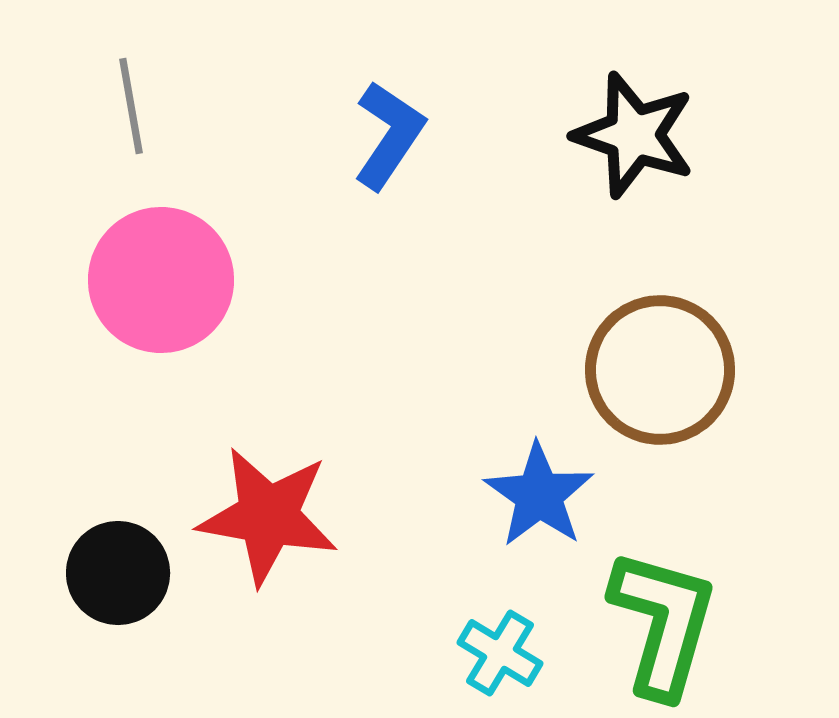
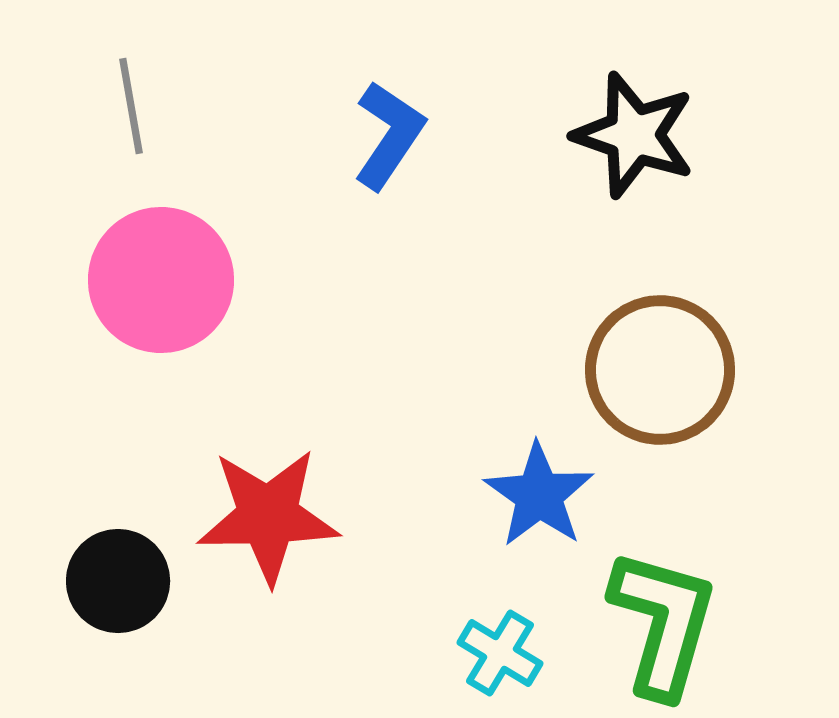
red star: rotated 11 degrees counterclockwise
black circle: moved 8 px down
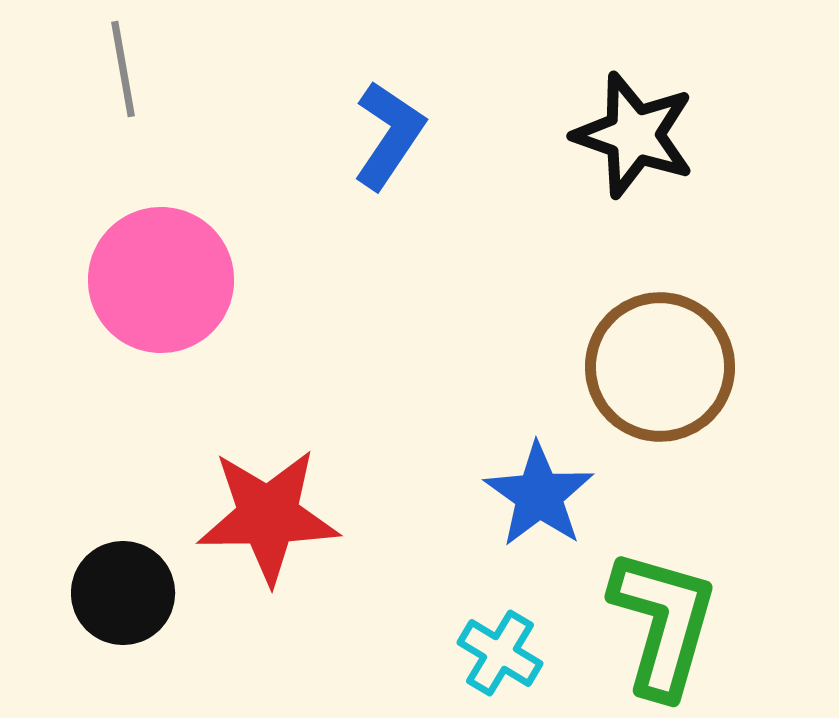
gray line: moved 8 px left, 37 px up
brown circle: moved 3 px up
black circle: moved 5 px right, 12 px down
